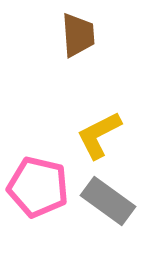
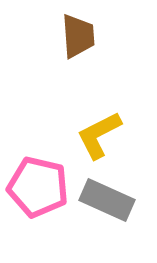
brown trapezoid: moved 1 px down
gray rectangle: moved 1 px left, 1 px up; rotated 12 degrees counterclockwise
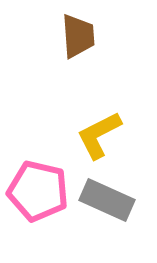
pink pentagon: moved 4 px down
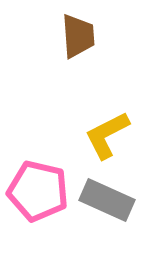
yellow L-shape: moved 8 px right
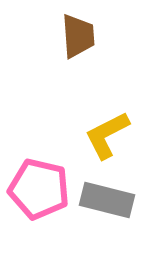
pink pentagon: moved 1 px right, 2 px up
gray rectangle: rotated 10 degrees counterclockwise
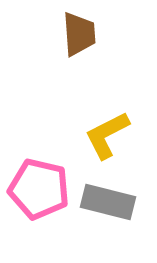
brown trapezoid: moved 1 px right, 2 px up
gray rectangle: moved 1 px right, 2 px down
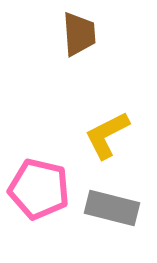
gray rectangle: moved 4 px right, 6 px down
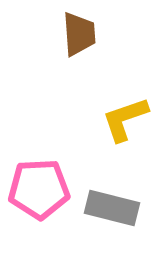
yellow L-shape: moved 18 px right, 16 px up; rotated 8 degrees clockwise
pink pentagon: rotated 16 degrees counterclockwise
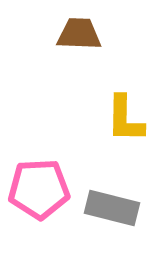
brown trapezoid: rotated 84 degrees counterclockwise
yellow L-shape: rotated 70 degrees counterclockwise
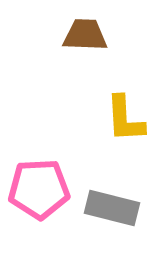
brown trapezoid: moved 6 px right, 1 px down
yellow L-shape: rotated 4 degrees counterclockwise
